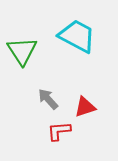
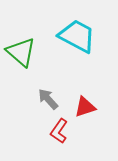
green triangle: moved 1 px left, 1 px down; rotated 16 degrees counterclockwise
red L-shape: rotated 50 degrees counterclockwise
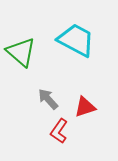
cyan trapezoid: moved 1 px left, 4 px down
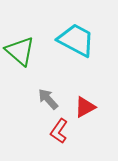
green triangle: moved 1 px left, 1 px up
red triangle: rotated 10 degrees counterclockwise
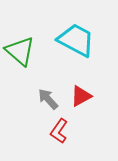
red triangle: moved 4 px left, 11 px up
